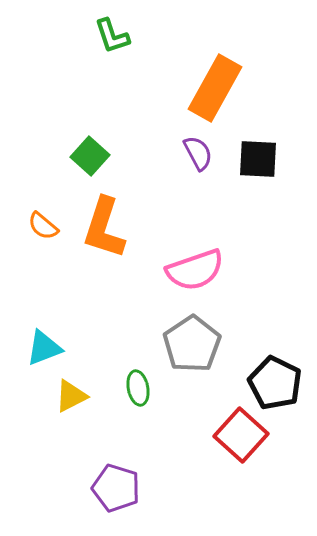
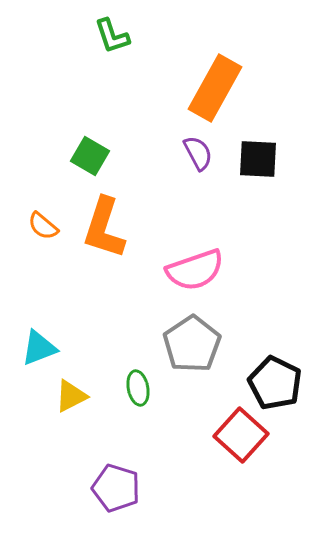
green square: rotated 12 degrees counterclockwise
cyan triangle: moved 5 px left
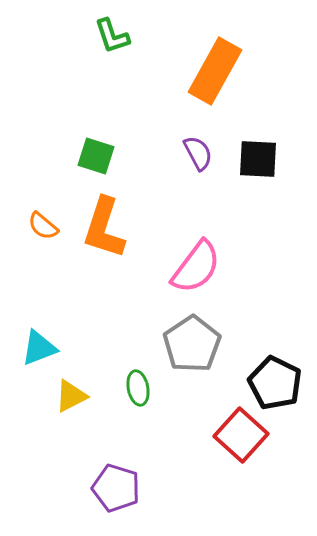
orange rectangle: moved 17 px up
green square: moved 6 px right; rotated 12 degrees counterclockwise
pink semicircle: moved 1 px right, 3 px up; rotated 34 degrees counterclockwise
